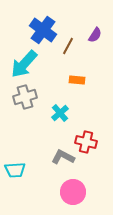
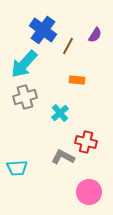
cyan trapezoid: moved 2 px right, 2 px up
pink circle: moved 16 px right
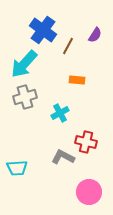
cyan cross: rotated 12 degrees clockwise
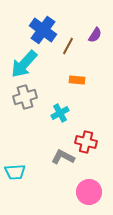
cyan trapezoid: moved 2 px left, 4 px down
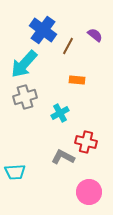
purple semicircle: rotated 84 degrees counterclockwise
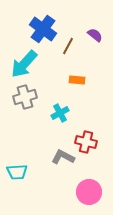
blue cross: moved 1 px up
cyan trapezoid: moved 2 px right
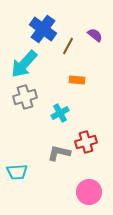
red cross: rotated 30 degrees counterclockwise
gray L-shape: moved 4 px left, 4 px up; rotated 15 degrees counterclockwise
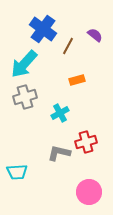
orange rectangle: rotated 21 degrees counterclockwise
